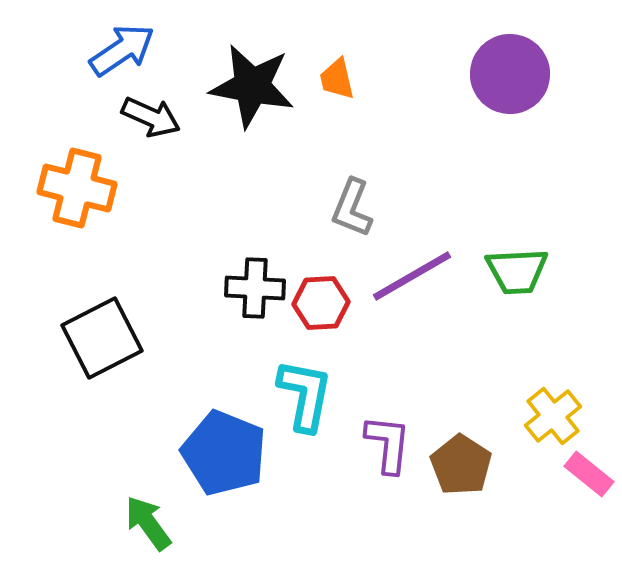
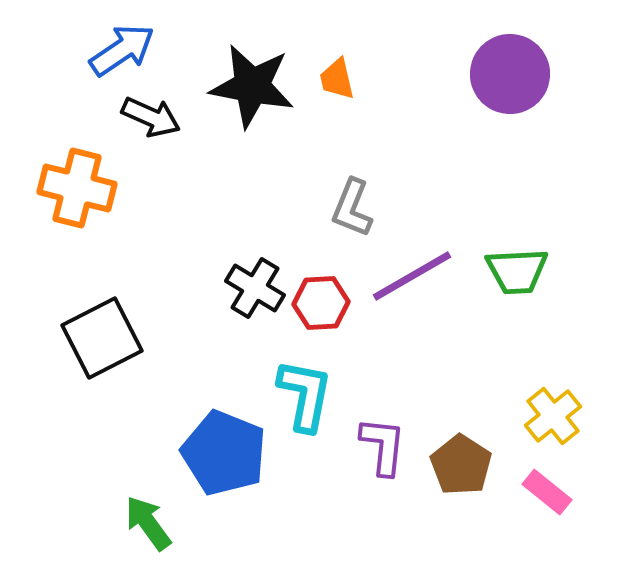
black cross: rotated 28 degrees clockwise
purple L-shape: moved 5 px left, 2 px down
pink rectangle: moved 42 px left, 18 px down
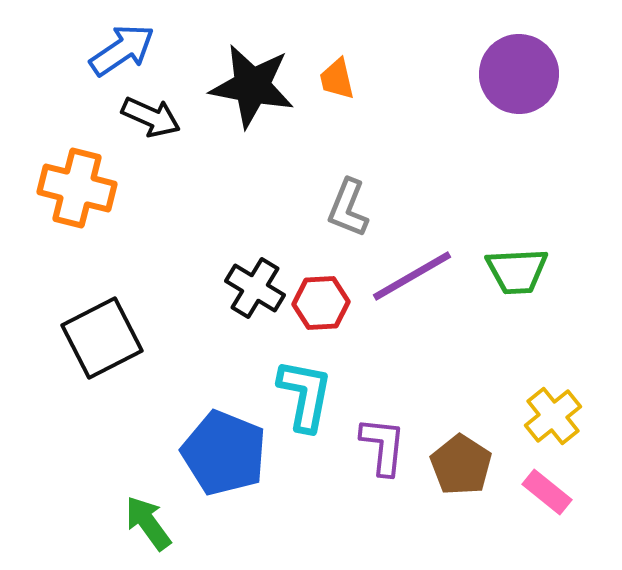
purple circle: moved 9 px right
gray L-shape: moved 4 px left
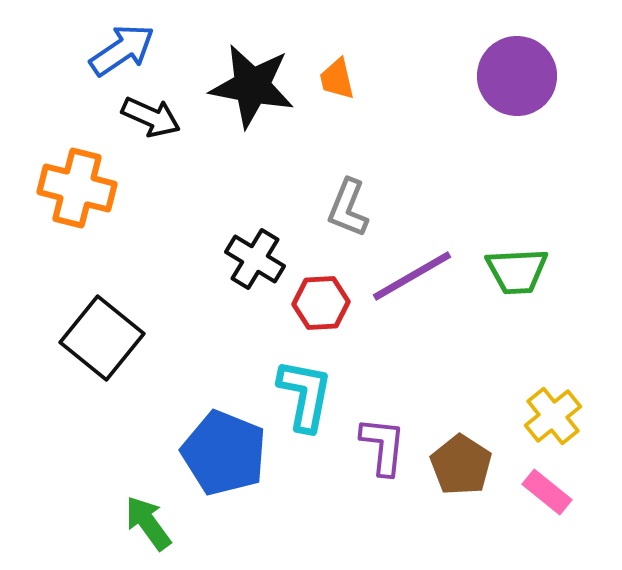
purple circle: moved 2 px left, 2 px down
black cross: moved 29 px up
black square: rotated 24 degrees counterclockwise
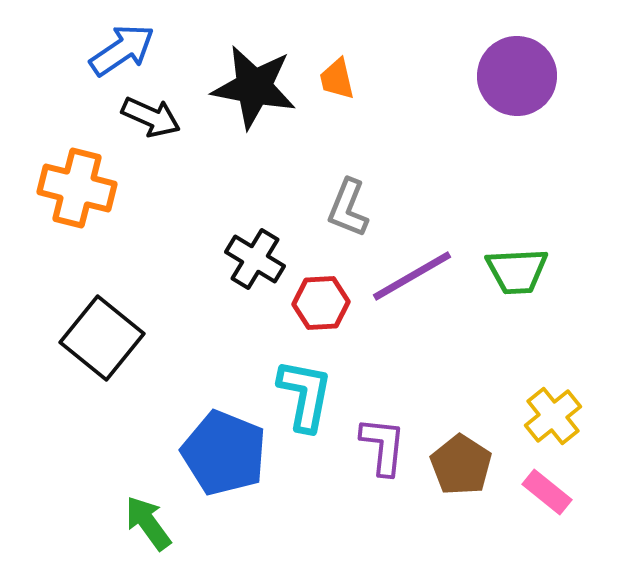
black star: moved 2 px right, 1 px down
